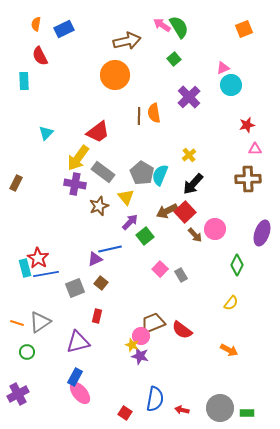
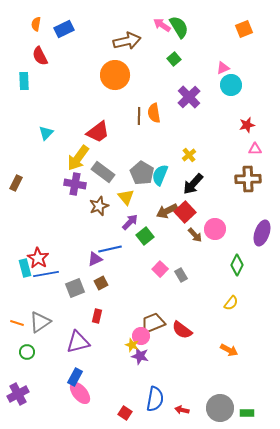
brown square at (101, 283): rotated 24 degrees clockwise
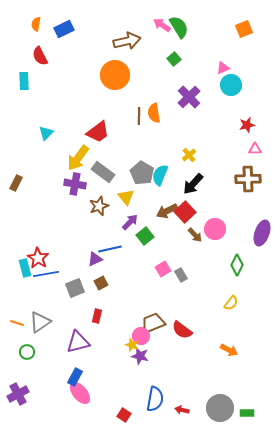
pink square at (160, 269): moved 3 px right; rotated 14 degrees clockwise
red square at (125, 413): moved 1 px left, 2 px down
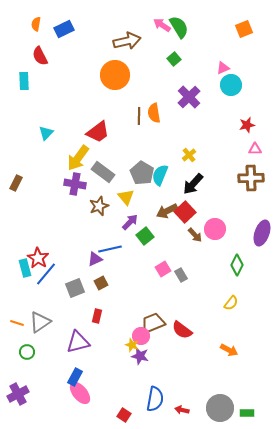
brown cross at (248, 179): moved 3 px right, 1 px up
blue line at (46, 274): rotated 40 degrees counterclockwise
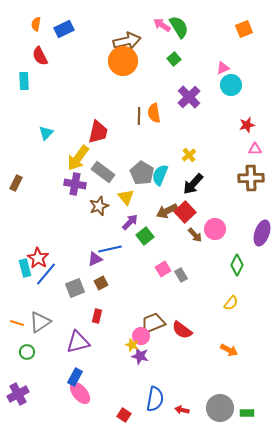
orange circle at (115, 75): moved 8 px right, 14 px up
red trapezoid at (98, 132): rotated 40 degrees counterclockwise
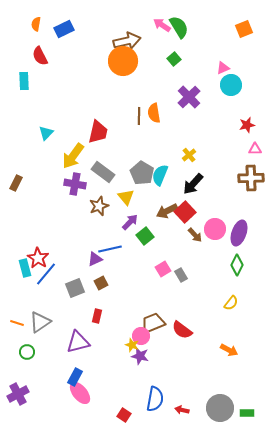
yellow arrow at (78, 158): moved 5 px left, 2 px up
purple ellipse at (262, 233): moved 23 px left
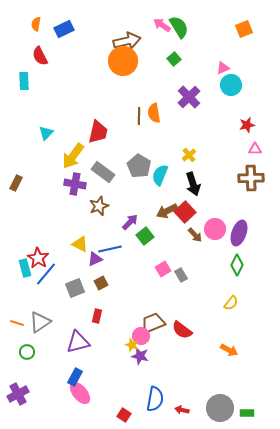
gray pentagon at (142, 173): moved 3 px left, 7 px up
black arrow at (193, 184): rotated 60 degrees counterclockwise
yellow triangle at (126, 197): moved 46 px left, 47 px down; rotated 24 degrees counterclockwise
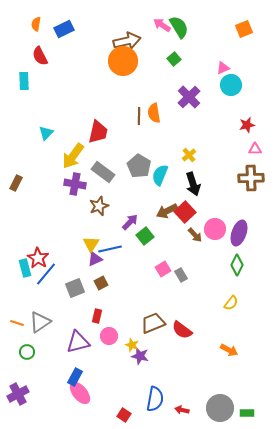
yellow triangle at (80, 244): moved 11 px right; rotated 36 degrees clockwise
pink circle at (141, 336): moved 32 px left
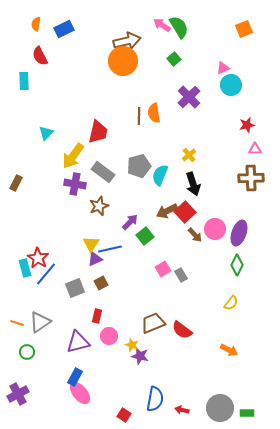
gray pentagon at (139, 166): rotated 25 degrees clockwise
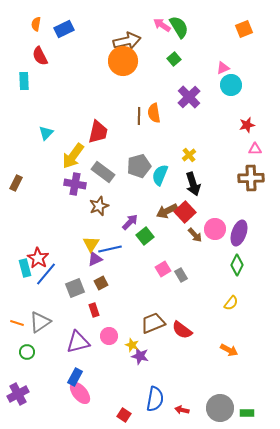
red rectangle at (97, 316): moved 3 px left, 6 px up; rotated 32 degrees counterclockwise
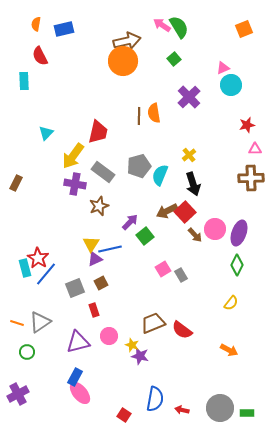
blue rectangle at (64, 29): rotated 12 degrees clockwise
